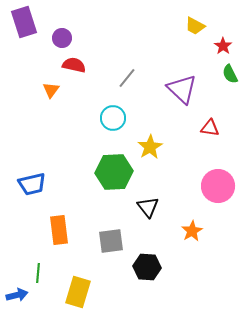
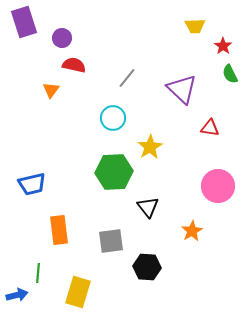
yellow trapezoid: rotated 30 degrees counterclockwise
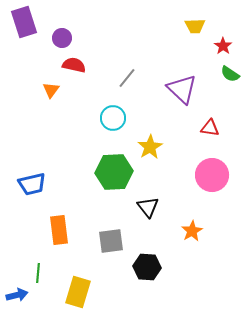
green semicircle: rotated 30 degrees counterclockwise
pink circle: moved 6 px left, 11 px up
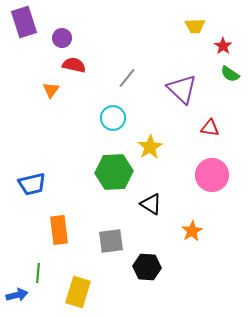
black triangle: moved 3 px right, 3 px up; rotated 20 degrees counterclockwise
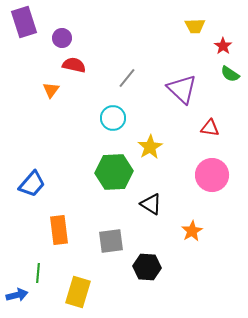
blue trapezoid: rotated 36 degrees counterclockwise
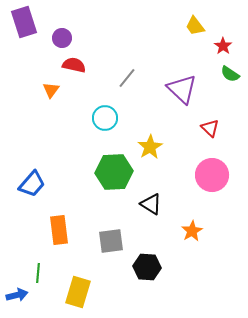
yellow trapezoid: rotated 55 degrees clockwise
cyan circle: moved 8 px left
red triangle: rotated 36 degrees clockwise
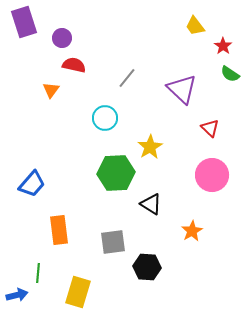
green hexagon: moved 2 px right, 1 px down
gray square: moved 2 px right, 1 px down
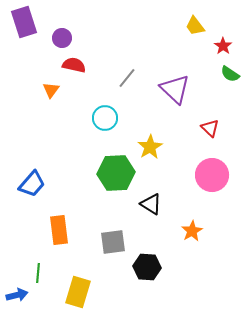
purple triangle: moved 7 px left
